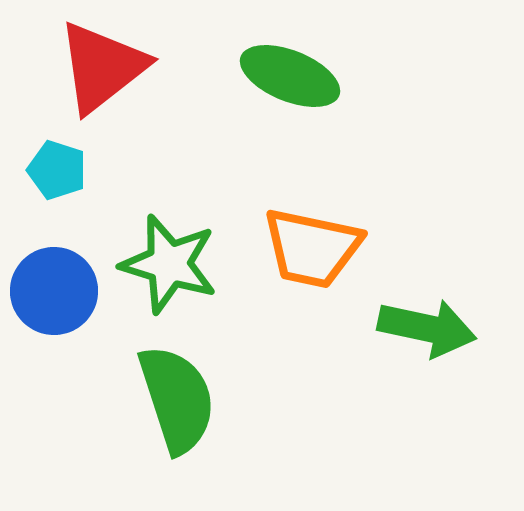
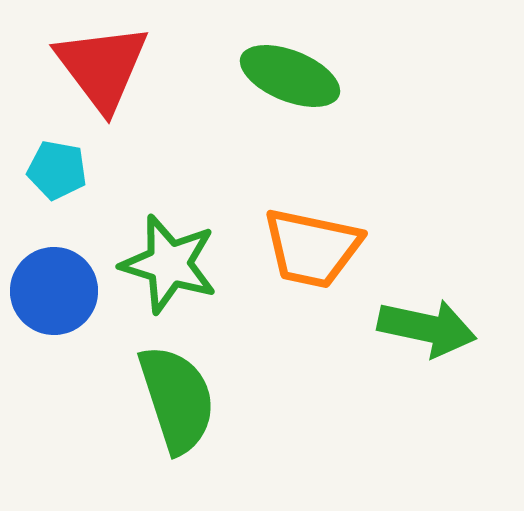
red triangle: rotated 29 degrees counterclockwise
cyan pentagon: rotated 8 degrees counterclockwise
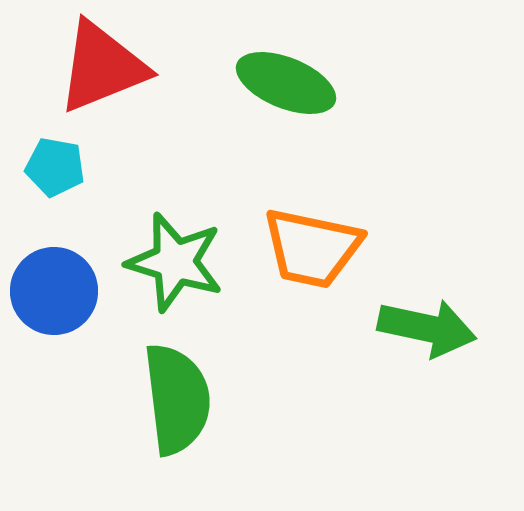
red triangle: rotated 45 degrees clockwise
green ellipse: moved 4 px left, 7 px down
cyan pentagon: moved 2 px left, 3 px up
green star: moved 6 px right, 2 px up
green semicircle: rotated 11 degrees clockwise
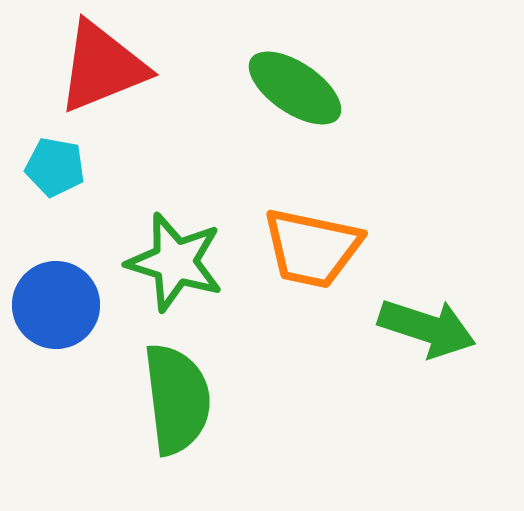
green ellipse: moved 9 px right, 5 px down; rotated 12 degrees clockwise
blue circle: moved 2 px right, 14 px down
green arrow: rotated 6 degrees clockwise
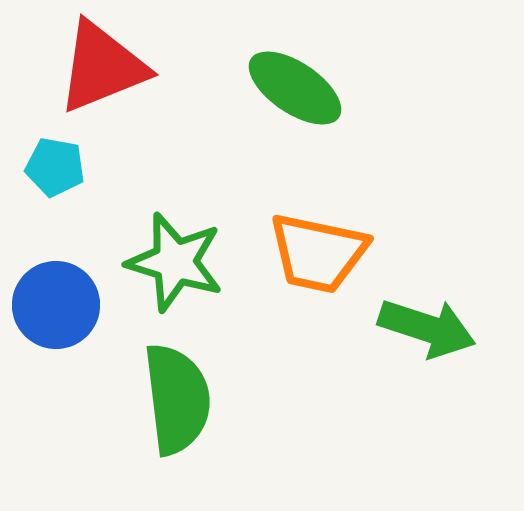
orange trapezoid: moved 6 px right, 5 px down
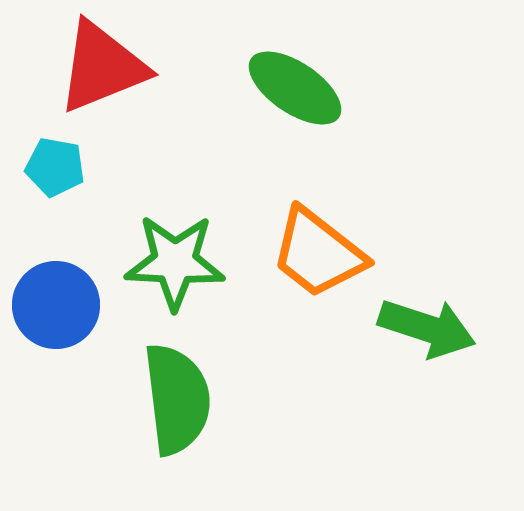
orange trapezoid: rotated 26 degrees clockwise
green star: rotated 14 degrees counterclockwise
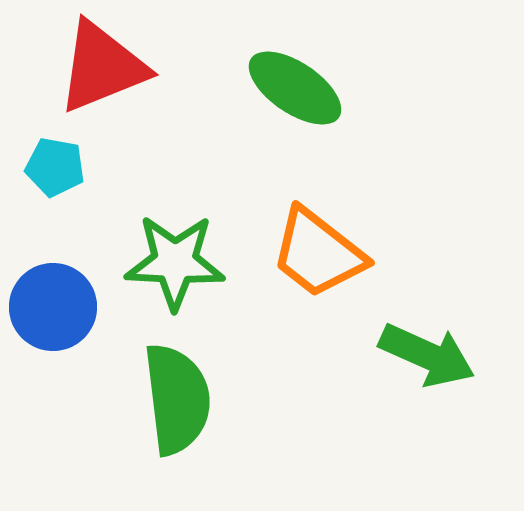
blue circle: moved 3 px left, 2 px down
green arrow: moved 27 px down; rotated 6 degrees clockwise
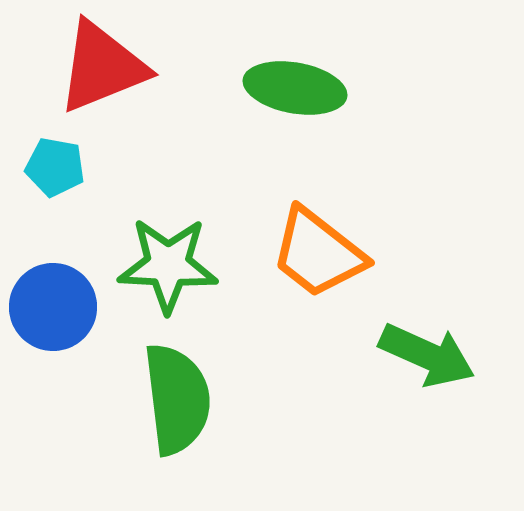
green ellipse: rotated 24 degrees counterclockwise
green star: moved 7 px left, 3 px down
